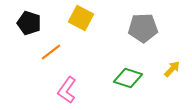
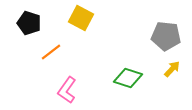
gray pentagon: moved 23 px right, 8 px down; rotated 8 degrees clockwise
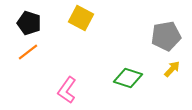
gray pentagon: rotated 16 degrees counterclockwise
orange line: moved 23 px left
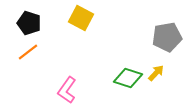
gray pentagon: moved 1 px right, 1 px down
yellow arrow: moved 16 px left, 4 px down
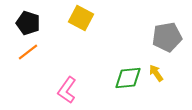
black pentagon: moved 1 px left
yellow arrow: rotated 78 degrees counterclockwise
green diamond: rotated 24 degrees counterclockwise
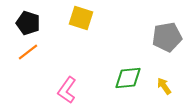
yellow square: rotated 10 degrees counterclockwise
yellow arrow: moved 8 px right, 13 px down
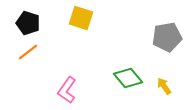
green diamond: rotated 56 degrees clockwise
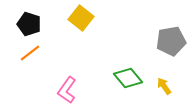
yellow square: rotated 20 degrees clockwise
black pentagon: moved 1 px right, 1 px down
gray pentagon: moved 4 px right, 4 px down
orange line: moved 2 px right, 1 px down
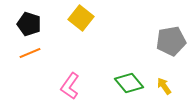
orange line: rotated 15 degrees clockwise
green diamond: moved 1 px right, 5 px down
pink L-shape: moved 3 px right, 4 px up
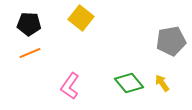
black pentagon: rotated 15 degrees counterclockwise
yellow arrow: moved 2 px left, 3 px up
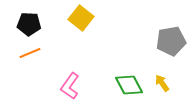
green diamond: moved 2 px down; rotated 12 degrees clockwise
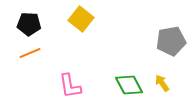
yellow square: moved 1 px down
pink L-shape: rotated 44 degrees counterclockwise
